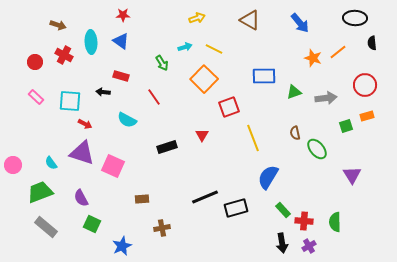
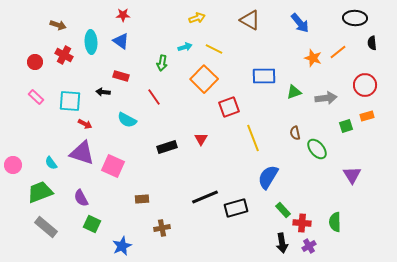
green arrow at (162, 63): rotated 42 degrees clockwise
red triangle at (202, 135): moved 1 px left, 4 px down
red cross at (304, 221): moved 2 px left, 2 px down
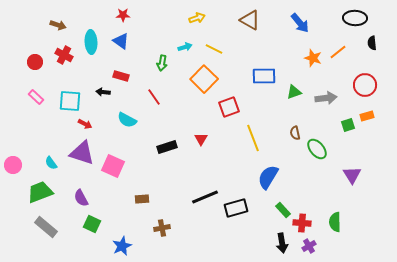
green square at (346, 126): moved 2 px right, 1 px up
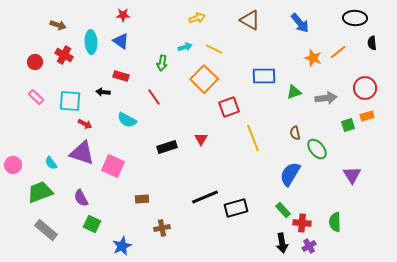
red circle at (365, 85): moved 3 px down
blue semicircle at (268, 177): moved 22 px right, 3 px up
gray rectangle at (46, 227): moved 3 px down
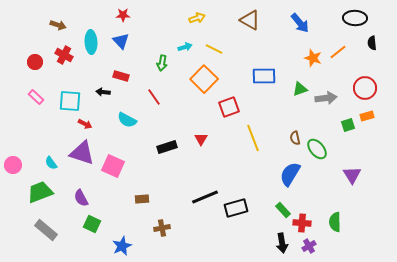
blue triangle at (121, 41): rotated 12 degrees clockwise
green triangle at (294, 92): moved 6 px right, 3 px up
brown semicircle at (295, 133): moved 5 px down
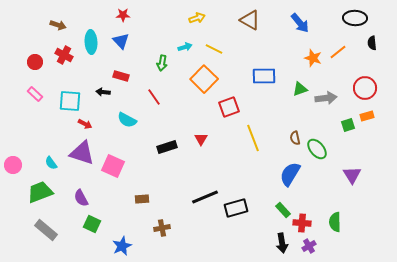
pink rectangle at (36, 97): moved 1 px left, 3 px up
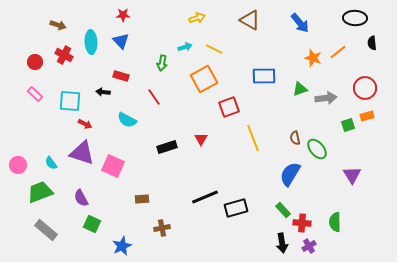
orange square at (204, 79): rotated 16 degrees clockwise
pink circle at (13, 165): moved 5 px right
